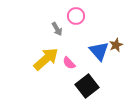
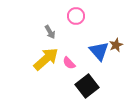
gray arrow: moved 7 px left, 3 px down
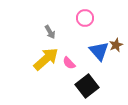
pink circle: moved 9 px right, 2 px down
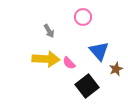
pink circle: moved 2 px left, 1 px up
gray arrow: moved 1 px left, 1 px up
brown star: moved 24 px down
yellow arrow: rotated 44 degrees clockwise
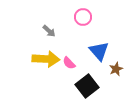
gray arrow: rotated 16 degrees counterclockwise
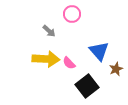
pink circle: moved 11 px left, 3 px up
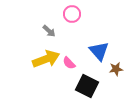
yellow arrow: rotated 24 degrees counterclockwise
brown star: rotated 16 degrees clockwise
black square: rotated 25 degrees counterclockwise
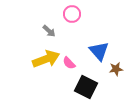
black square: moved 1 px left, 1 px down
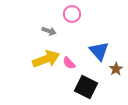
gray arrow: rotated 24 degrees counterclockwise
brown star: rotated 24 degrees counterclockwise
